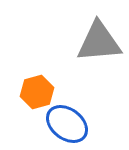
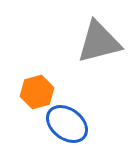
gray triangle: rotated 9 degrees counterclockwise
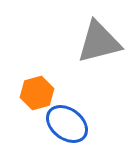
orange hexagon: moved 1 px down
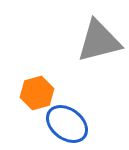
gray triangle: moved 1 px up
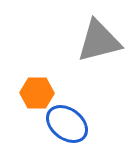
orange hexagon: rotated 16 degrees clockwise
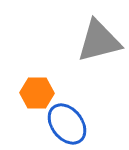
blue ellipse: rotated 15 degrees clockwise
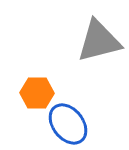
blue ellipse: moved 1 px right
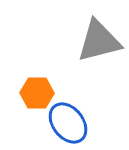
blue ellipse: moved 1 px up
